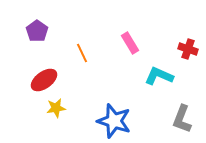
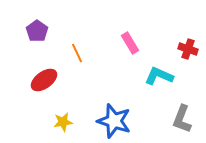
orange line: moved 5 px left
yellow star: moved 7 px right, 14 px down
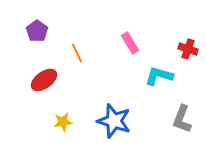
cyan L-shape: rotated 8 degrees counterclockwise
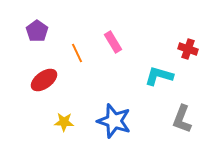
pink rectangle: moved 17 px left, 1 px up
yellow star: moved 1 px right; rotated 12 degrees clockwise
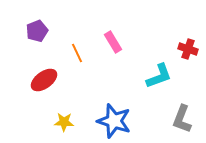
purple pentagon: rotated 15 degrees clockwise
cyan L-shape: rotated 144 degrees clockwise
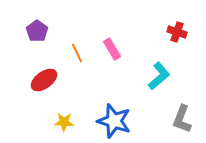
purple pentagon: rotated 15 degrees counterclockwise
pink rectangle: moved 1 px left, 7 px down
red cross: moved 11 px left, 17 px up
cyan L-shape: rotated 20 degrees counterclockwise
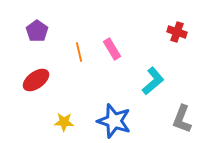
orange line: moved 2 px right, 1 px up; rotated 12 degrees clockwise
cyan L-shape: moved 6 px left, 5 px down
red ellipse: moved 8 px left
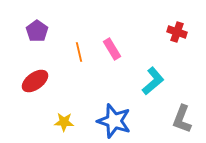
red ellipse: moved 1 px left, 1 px down
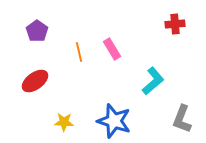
red cross: moved 2 px left, 8 px up; rotated 24 degrees counterclockwise
